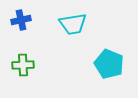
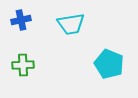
cyan trapezoid: moved 2 px left
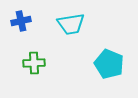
blue cross: moved 1 px down
green cross: moved 11 px right, 2 px up
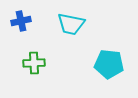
cyan trapezoid: rotated 20 degrees clockwise
cyan pentagon: rotated 16 degrees counterclockwise
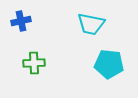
cyan trapezoid: moved 20 px right
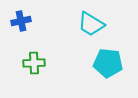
cyan trapezoid: rotated 20 degrees clockwise
cyan pentagon: moved 1 px left, 1 px up
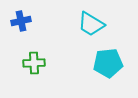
cyan pentagon: rotated 12 degrees counterclockwise
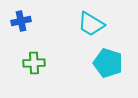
cyan pentagon: rotated 24 degrees clockwise
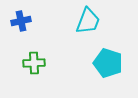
cyan trapezoid: moved 3 px left, 3 px up; rotated 100 degrees counterclockwise
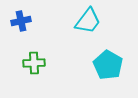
cyan trapezoid: rotated 16 degrees clockwise
cyan pentagon: moved 2 px down; rotated 12 degrees clockwise
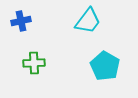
cyan pentagon: moved 3 px left, 1 px down
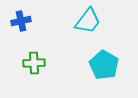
cyan pentagon: moved 1 px left, 1 px up
